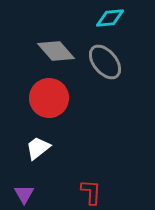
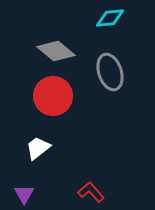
gray diamond: rotated 9 degrees counterclockwise
gray ellipse: moved 5 px right, 10 px down; rotated 21 degrees clockwise
red circle: moved 4 px right, 2 px up
red L-shape: rotated 44 degrees counterclockwise
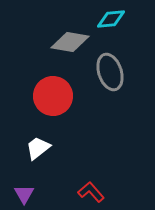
cyan diamond: moved 1 px right, 1 px down
gray diamond: moved 14 px right, 9 px up; rotated 30 degrees counterclockwise
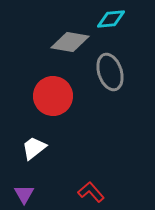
white trapezoid: moved 4 px left
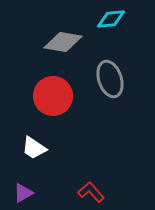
gray diamond: moved 7 px left
gray ellipse: moved 7 px down
white trapezoid: rotated 108 degrees counterclockwise
purple triangle: moved 1 px left, 1 px up; rotated 30 degrees clockwise
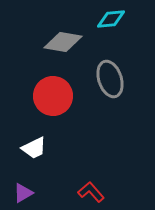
white trapezoid: rotated 60 degrees counterclockwise
